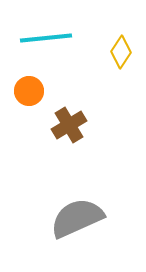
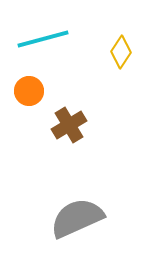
cyan line: moved 3 px left, 1 px down; rotated 9 degrees counterclockwise
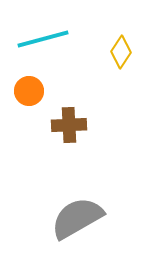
brown cross: rotated 28 degrees clockwise
gray semicircle: rotated 6 degrees counterclockwise
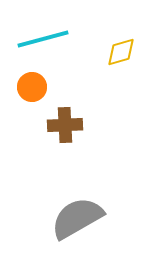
yellow diamond: rotated 40 degrees clockwise
orange circle: moved 3 px right, 4 px up
brown cross: moved 4 px left
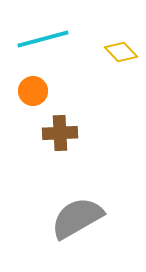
yellow diamond: rotated 64 degrees clockwise
orange circle: moved 1 px right, 4 px down
brown cross: moved 5 px left, 8 px down
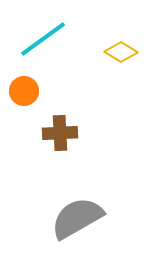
cyan line: rotated 21 degrees counterclockwise
yellow diamond: rotated 16 degrees counterclockwise
orange circle: moved 9 px left
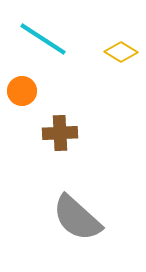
cyan line: rotated 69 degrees clockwise
orange circle: moved 2 px left
gray semicircle: rotated 108 degrees counterclockwise
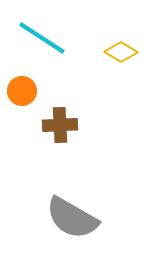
cyan line: moved 1 px left, 1 px up
brown cross: moved 8 px up
gray semicircle: moved 5 px left; rotated 12 degrees counterclockwise
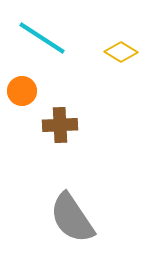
gray semicircle: rotated 26 degrees clockwise
